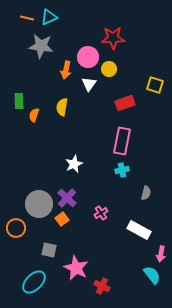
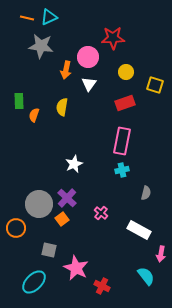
yellow circle: moved 17 px right, 3 px down
pink cross: rotated 16 degrees counterclockwise
cyan semicircle: moved 6 px left, 1 px down
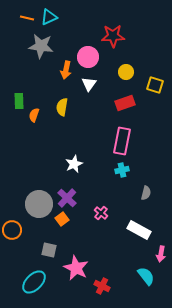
red star: moved 2 px up
orange circle: moved 4 px left, 2 px down
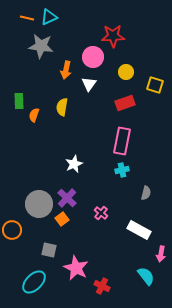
pink circle: moved 5 px right
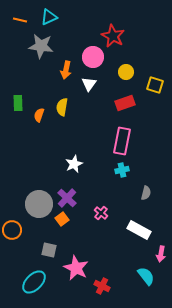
orange line: moved 7 px left, 2 px down
red star: rotated 30 degrees clockwise
green rectangle: moved 1 px left, 2 px down
orange semicircle: moved 5 px right
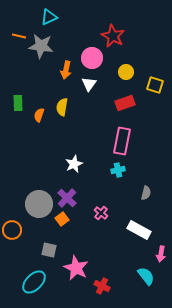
orange line: moved 1 px left, 16 px down
pink circle: moved 1 px left, 1 px down
cyan cross: moved 4 px left
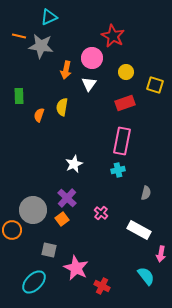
green rectangle: moved 1 px right, 7 px up
gray circle: moved 6 px left, 6 px down
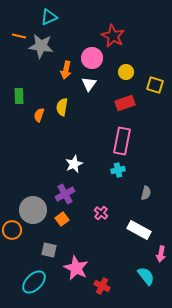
purple cross: moved 2 px left, 4 px up; rotated 18 degrees clockwise
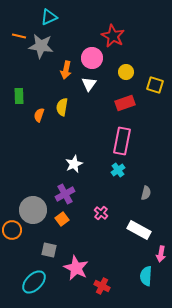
cyan cross: rotated 24 degrees counterclockwise
cyan semicircle: rotated 138 degrees counterclockwise
